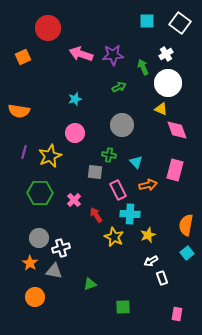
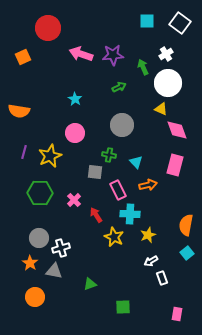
cyan star at (75, 99): rotated 24 degrees counterclockwise
pink rectangle at (175, 170): moved 5 px up
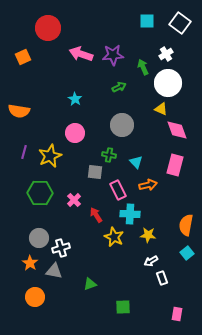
yellow star at (148, 235): rotated 28 degrees clockwise
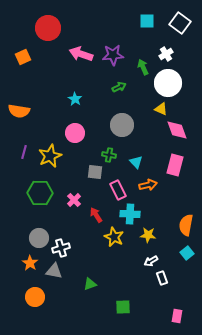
pink rectangle at (177, 314): moved 2 px down
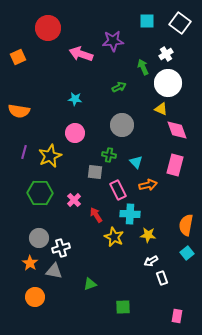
purple star at (113, 55): moved 14 px up
orange square at (23, 57): moved 5 px left
cyan star at (75, 99): rotated 24 degrees counterclockwise
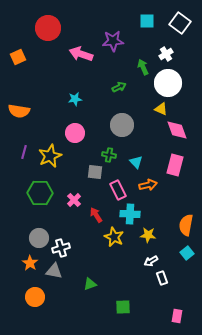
cyan star at (75, 99): rotated 16 degrees counterclockwise
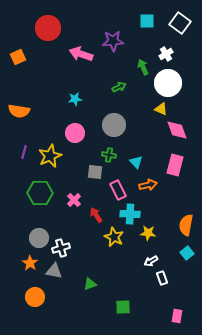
gray circle at (122, 125): moved 8 px left
yellow star at (148, 235): moved 2 px up
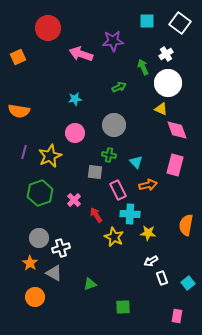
green hexagon at (40, 193): rotated 20 degrees counterclockwise
cyan square at (187, 253): moved 1 px right, 30 px down
gray triangle at (54, 271): moved 2 px down; rotated 18 degrees clockwise
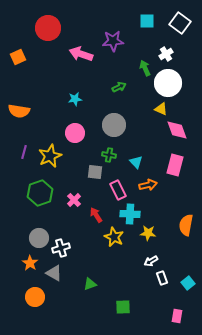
green arrow at (143, 67): moved 2 px right, 1 px down
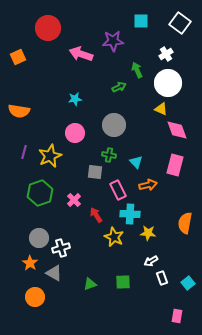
cyan square at (147, 21): moved 6 px left
green arrow at (145, 68): moved 8 px left, 2 px down
orange semicircle at (186, 225): moved 1 px left, 2 px up
green square at (123, 307): moved 25 px up
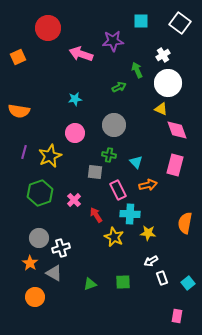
white cross at (166, 54): moved 3 px left, 1 px down
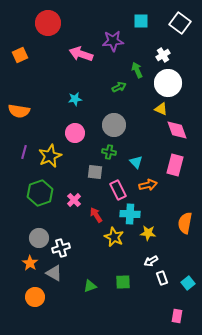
red circle at (48, 28): moved 5 px up
orange square at (18, 57): moved 2 px right, 2 px up
green cross at (109, 155): moved 3 px up
green triangle at (90, 284): moved 2 px down
